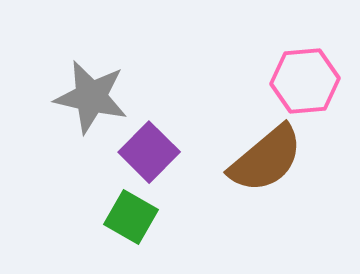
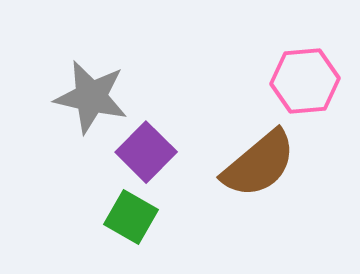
purple square: moved 3 px left
brown semicircle: moved 7 px left, 5 px down
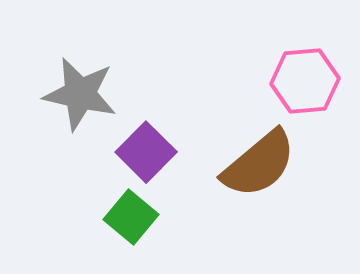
gray star: moved 11 px left, 3 px up
green square: rotated 10 degrees clockwise
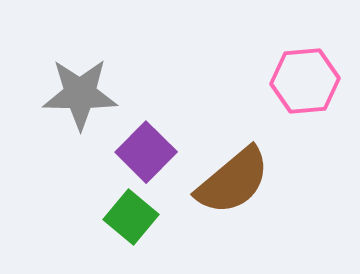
gray star: rotated 12 degrees counterclockwise
brown semicircle: moved 26 px left, 17 px down
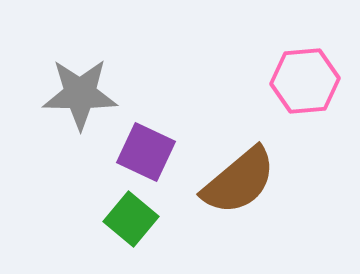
purple square: rotated 20 degrees counterclockwise
brown semicircle: moved 6 px right
green square: moved 2 px down
